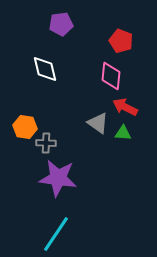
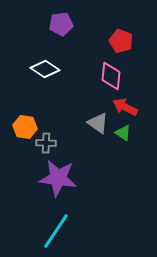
white diamond: rotated 44 degrees counterclockwise
green triangle: rotated 30 degrees clockwise
cyan line: moved 3 px up
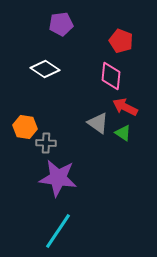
cyan line: moved 2 px right
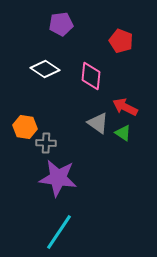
pink diamond: moved 20 px left
cyan line: moved 1 px right, 1 px down
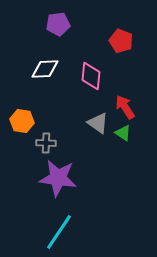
purple pentagon: moved 3 px left
white diamond: rotated 36 degrees counterclockwise
red arrow: rotated 30 degrees clockwise
orange hexagon: moved 3 px left, 6 px up
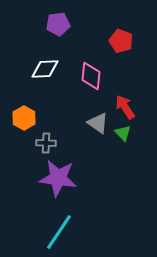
orange hexagon: moved 2 px right, 3 px up; rotated 20 degrees clockwise
green triangle: rotated 12 degrees clockwise
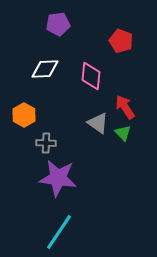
orange hexagon: moved 3 px up
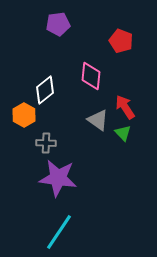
white diamond: moved 21 px down; rotated 36 degrees counterclockwise
gray triangle: moved 3 px up
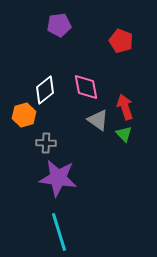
purple pentagon: moved 1 px right, 1 px down
pink diamond: moved 5 px left, 11 px down; rotated 16 degrees counterclockwise
red arrow: rotated 15 degrees clockwise
orange hexagon: rotated 15 degrees clockwise
green triangle: moved 1 px right, 1 px down
cyan line: rotated 51 degrees counterclockwise
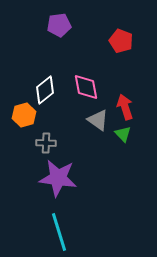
green triangle: moved 1 px left
